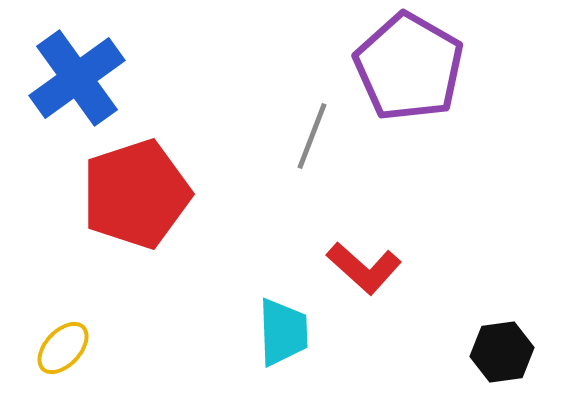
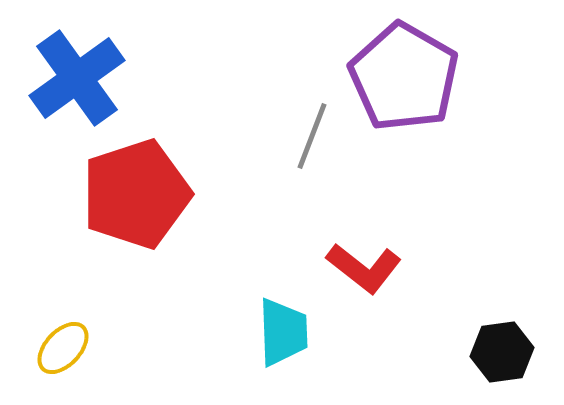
purple pentagon: moved 5 px left, 10 px down
red L-shape: rotated 4 degrees counterclockwise
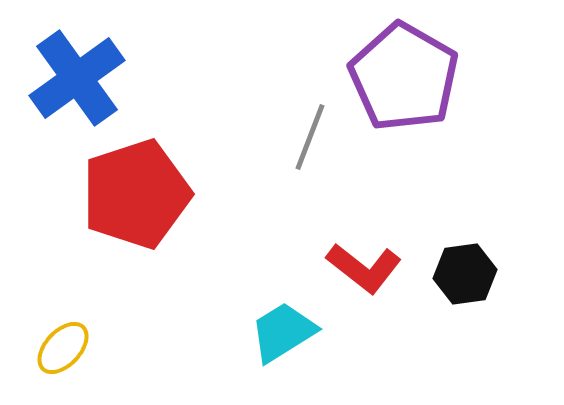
gray line: moved 2 px left, 1 px down
cyan trapezoid: rotated 120 degrees counterclockwise
black hexagon: moved 37 px left, 78 px up
